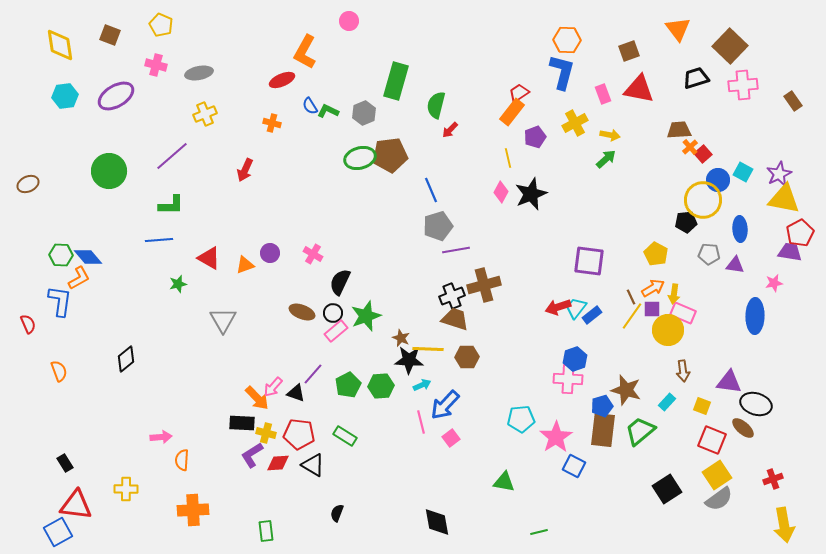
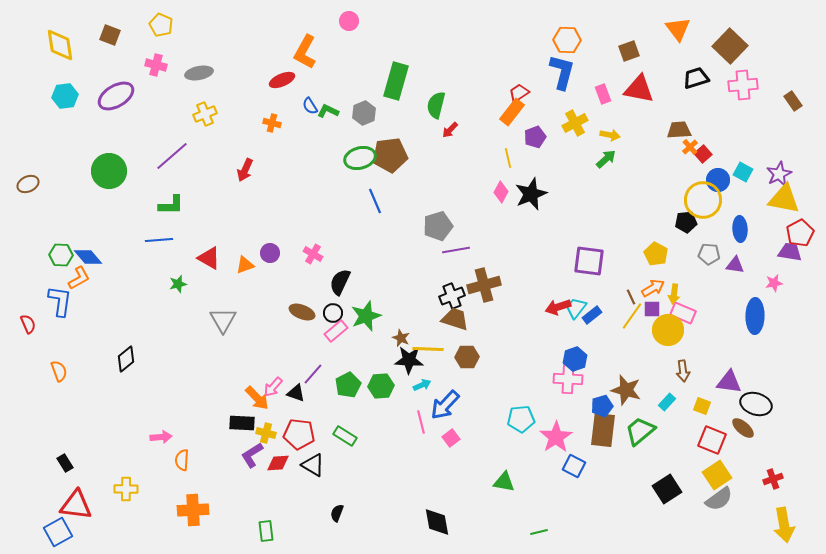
blue line at (431, 190): moved 56 px left, 11 px down
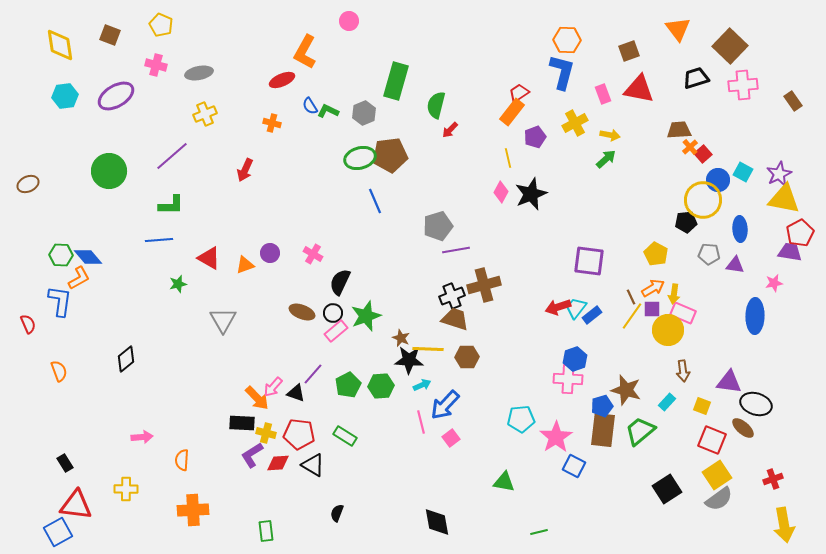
pink arrow at (161, 437): moved 19 px left
